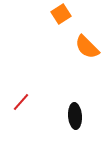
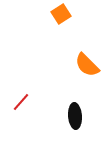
orange semicircle: moved 18 px down
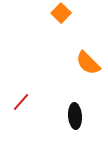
orange square: moved 1 px up; rotated 12 degrees counterclockwise
orange semicircle: moved 1 px right, 2 px up
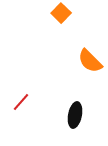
orange semicircle: moved 2 px right, 2 px up
black ellipse: moved 1 px up; rotated 15 degrees clockwise
